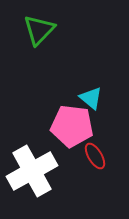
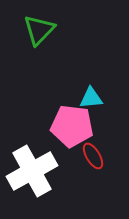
cyan triangle: rotated 45 degrees counterclockwise
red ellipse: moved 2 px left
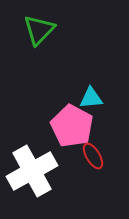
pink pentagon: rotated 21 degrees clockwise
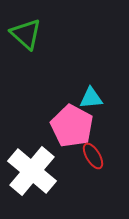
green triangle: moved 13 px left, 4 px down; rotated 32 degrees counterclockwise
white cross: rotated 21 degrees counterclockwise
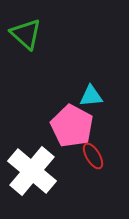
cyan triangle: moved 2 px up
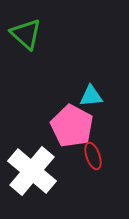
red ellipse: rotated 12 degrees clockwise
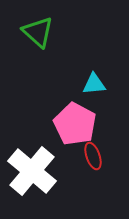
green triangle: moved 12 px right, 2 px up
cyan triangle: moved 3 px right, 12 px up
pink pentagon: moved 3 px right, 2 px up
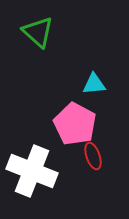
white cross: rotated 18 degrees counterclockwise
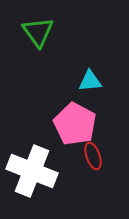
green triangle: rotated 12 degrees clockwise
cyan triangle: moved 4 px left, 3 px up
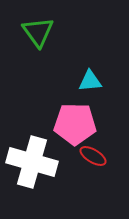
pink pentagon: rotated 27 degrees counterclockwise
red ellipse: rotated 40 degrees counterclockwise
white cross: moved 9 px up; rotated 6 degrees counterclockwise
